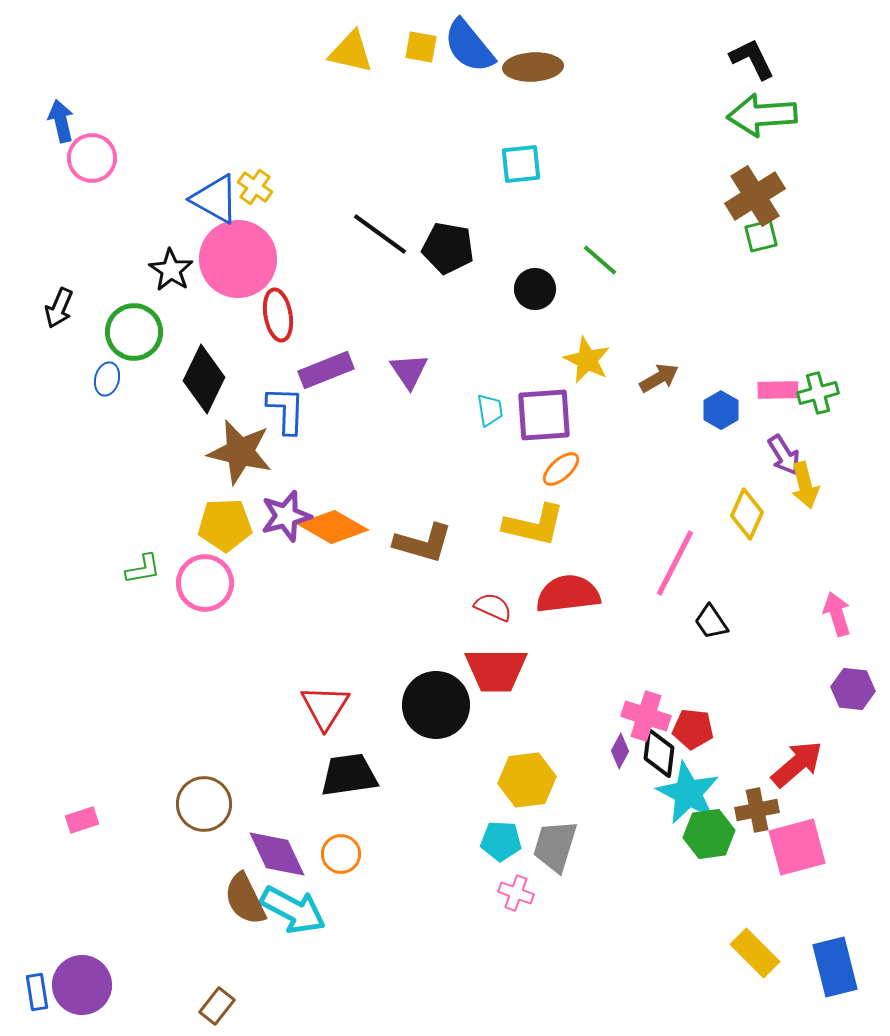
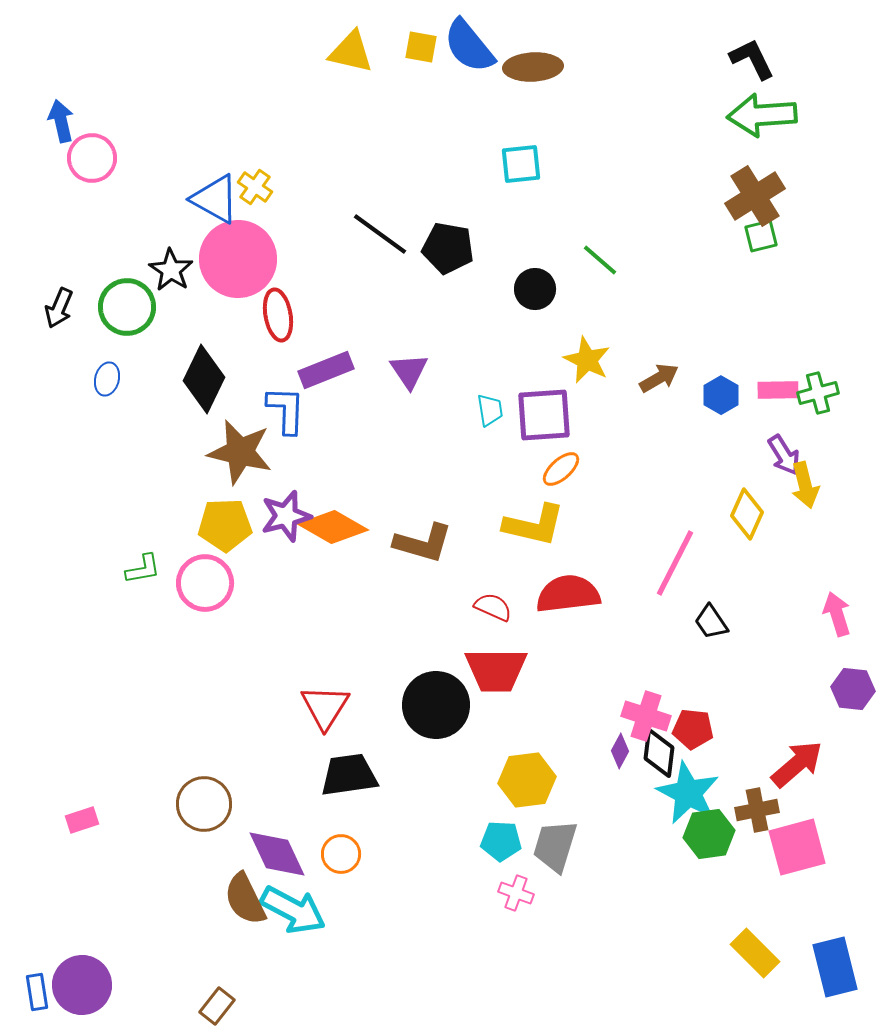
green circle at (134, 332): moved 7 px left, 25 px up
blue hexagon at (721, 410): moved 15 px up
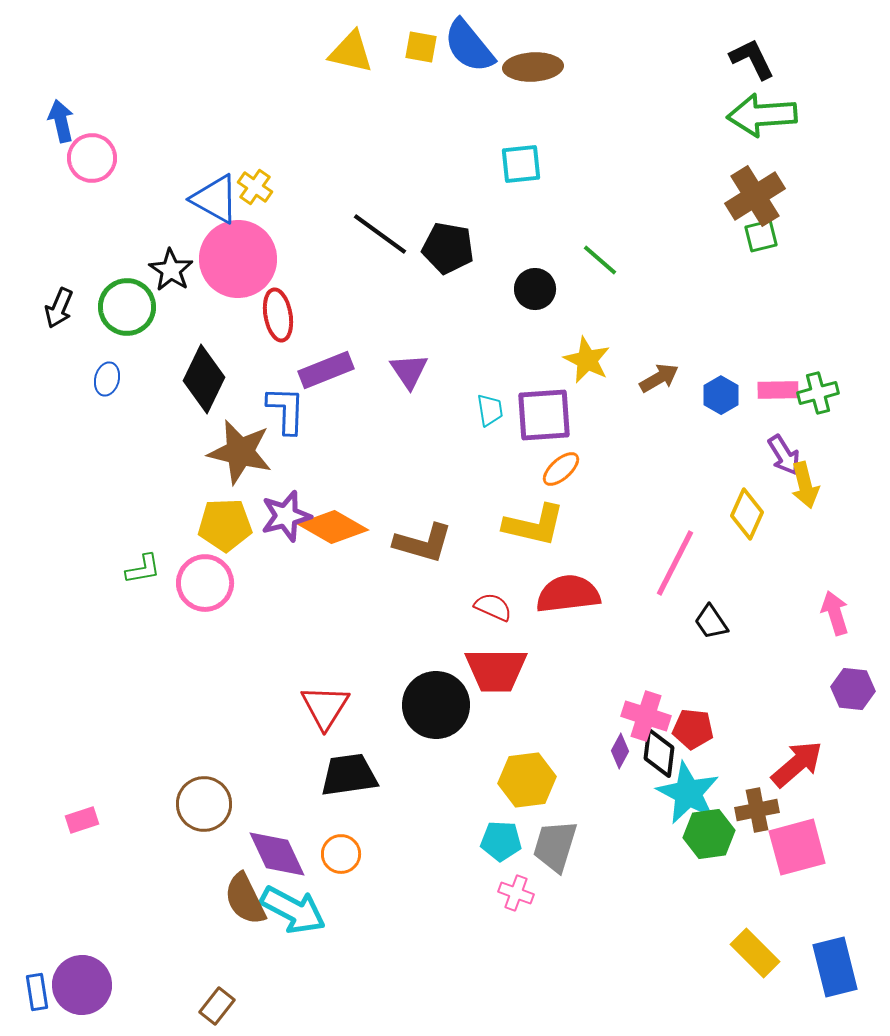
pink arrow at (837, 614): moved 2 px left, 1 px up
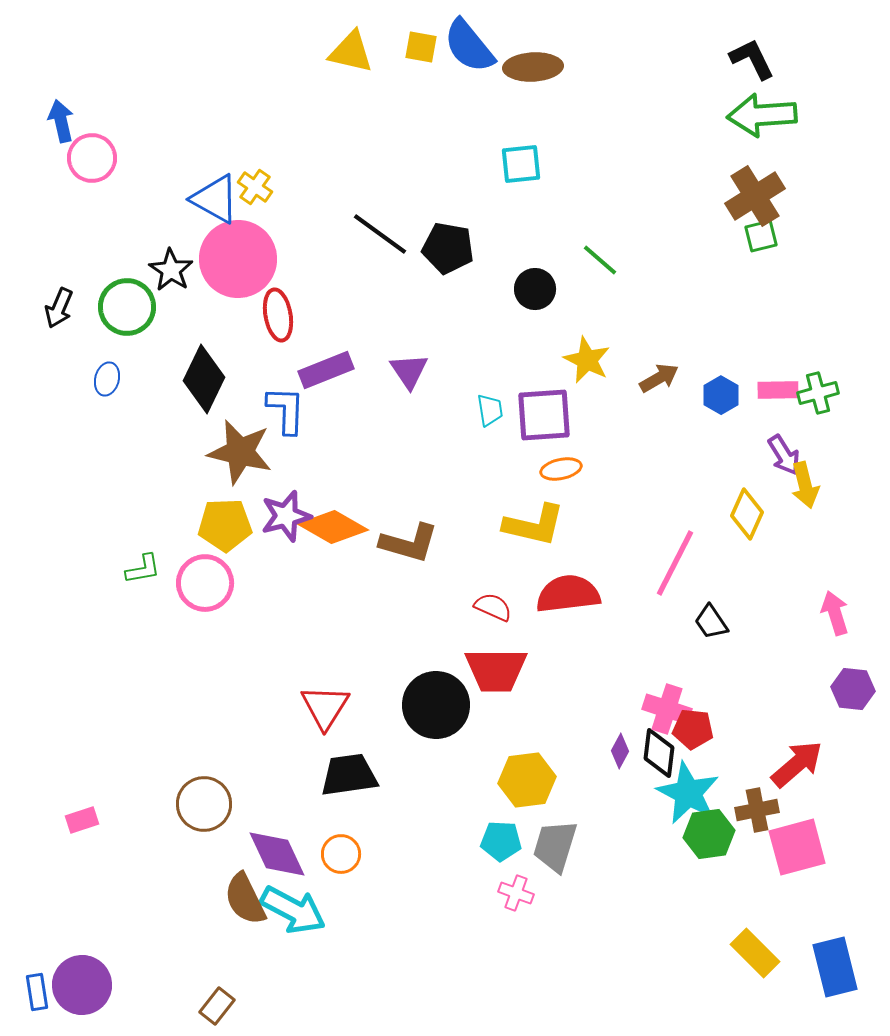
orange ellipse at (561, 469): rotated 30 degrees clockwise
brown L-shape at (423, 543): moved 14 px left
pink cross at (646, 716): moved 21 px right, 7 px up
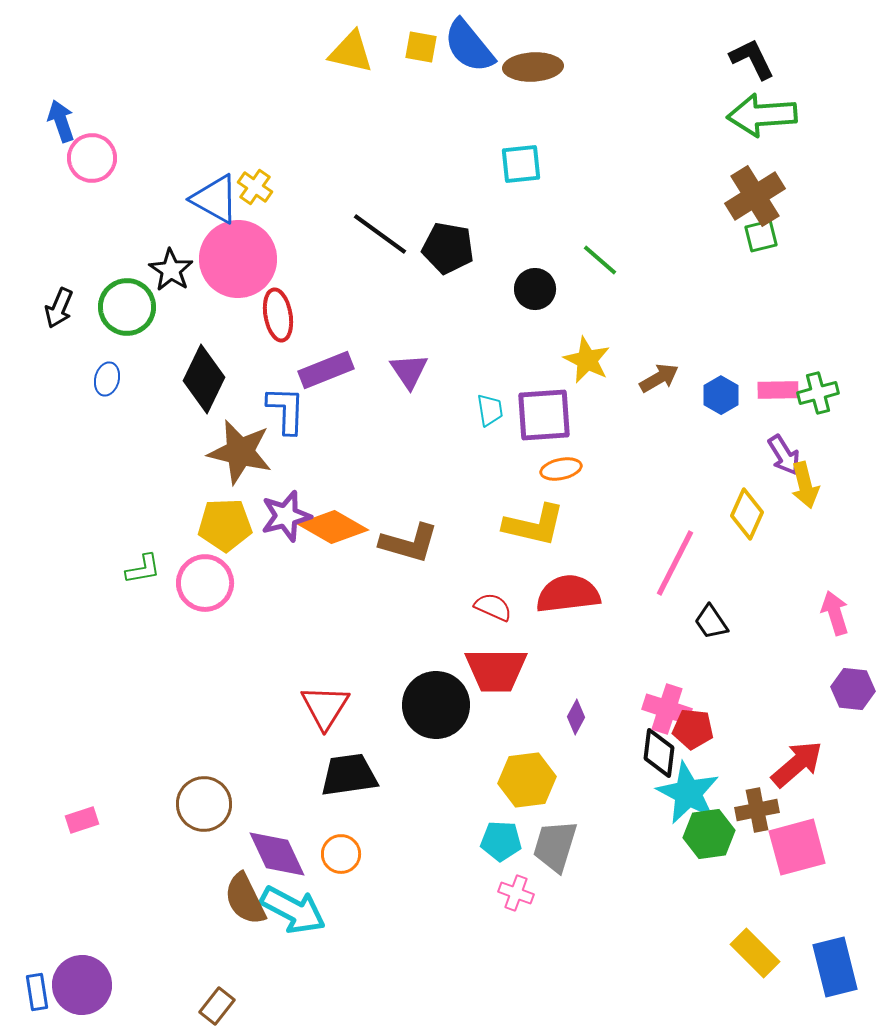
blue arrow at (61, 121): rotated 6 degrees counterclockwise
purple diamond at (620, 751): moved 44 px left, 34 px up
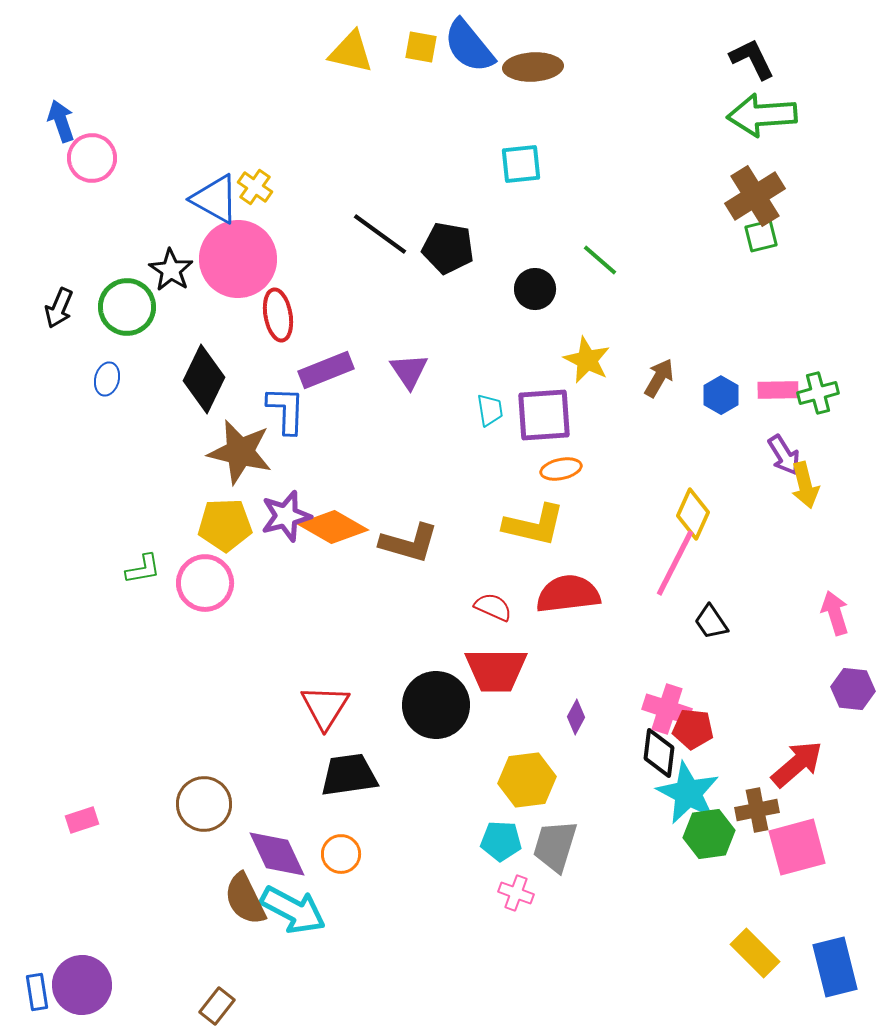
brown arrow at (659, 378): rotated 30 degrees counterclockwise
yellow diamond at (747, 514): moved 54 px left
